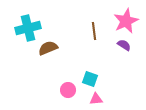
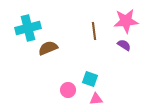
pink star: rotated 20 degrees clockwise
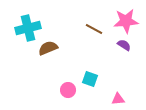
brown line: moved 2 px up; rotated 54 degrees counterclockwise
pink triangle: moved 22 px right
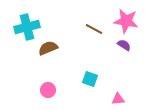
pink star: rotated 15 degrees clockwise
cyan cross: moved 1 px left, 1 px up
pink circle: moved 20 px left
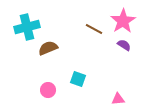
pink star: moved 3 px left; rotated 30 degrees clockwise
cyan square: moved 12 px left
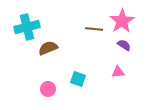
pink star: moved 1 px left
brown line: rotated 24 degrees counterclockwise
pink circle: moved 1 px up
pink triangle: moved 27 px up
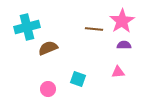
purple semicircle: rotated 32 degrees counterclockwise
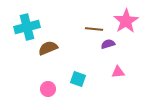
pink star: moved 4 px right
purple semicircle: moved 16 px left, 1 px up; rotated 16 degrees counterclockwise
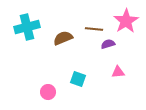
brown semicircle: moved 15 px right, 10 px up
pink circle: moved 3 px down
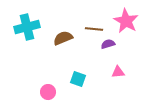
pink star: rotated 10 degrees counterclockwise
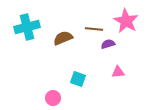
pink circle: moved 5 px right, 6 px down
